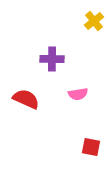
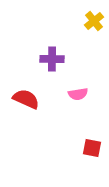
red square: moved 1 px right, 1 px down
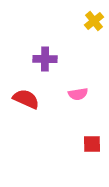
purple cross: moved 7 px left
red square: moved 4 px up; rotated 12 degrees counterclockwise
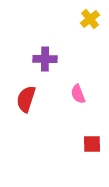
yellow cross: moved 4 px left, 2 px up
pink semicircle: rotated 78 degrees clockwise
red semicircle: rotated 96 degrees counterclockwise
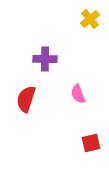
red square: moved 1 px left, 1 px up; rotated 12 degrees counterclockwise
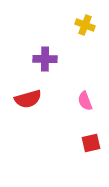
yellow cross: moved 5 px left, 6 px down; rotated 30 degrees counterclockwise
pink semicircle: moved 7 px right, 7 px down
red semicircle: moved 2 px right; rotated 124 degrees counterclockwise
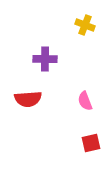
red semicircle: rotated 12 degrees clockwise
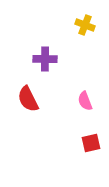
red semicircle: rotated 68 degrees clockwise
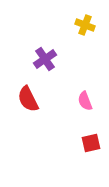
purple cross: rotated 35 degrees counterclockwise
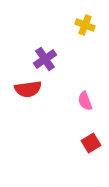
red semicircle: moved 10 px up; rotated 72 degrees counterclockwise
red square: rotated 18 degrees counterclockwise
